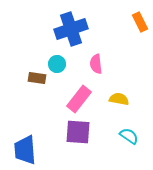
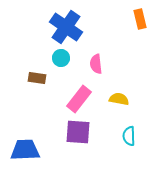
orange rectangle: moved 3 px up; rotated 12 degrees clockwise
blue cross: moved 5 px left, 2 px up; rotated 36 degrees counterclockwise
cyan circle: moved 4 px right, 6 px up
cyan semicircle: rotated 126 degrees counterclockwise
blue trapezoid: rotated 92 degrees clockwise
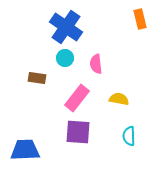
cyan circle: moved 4 px right
pink rectangle: moved 2 px left, 1 px up
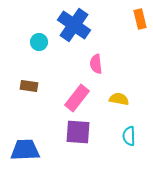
blue cross: moved 8 px right, 2 px up
cyan circle: moved 26 px left, 16 px up
brown rectangle: moved 8 px left, 8 px down
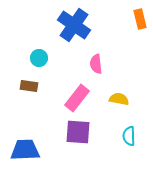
cyan circle: moved 16 px down
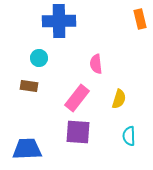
blue cross: moved 15 px left, 4 px up; rotated 36 degrees counterclockwise
yellow semicircle: rotated 96 degrees clockwise
blue trapezoid: moved 2 px right, 1 px up
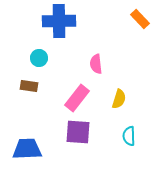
orange rectangle: rotated 30 degrees counterclockwise
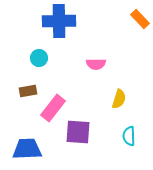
pink semicircle: rotated 84 degrees counterclockwise
brown rectangle: moved 1 px left, 5 px down; rotated 18 degrees counterclockwise
pink rectangle: moved 24 px left, 10 px down
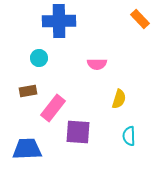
pink semicircle: moved 1 px right
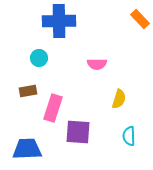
pink rectangle: rotated 20 degrees counterclockwise
